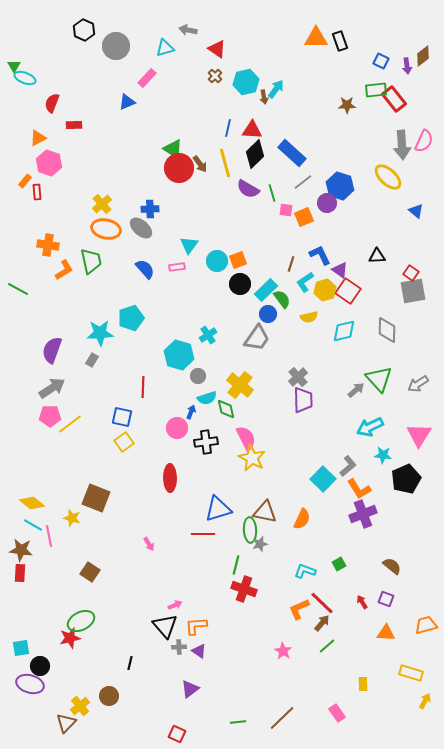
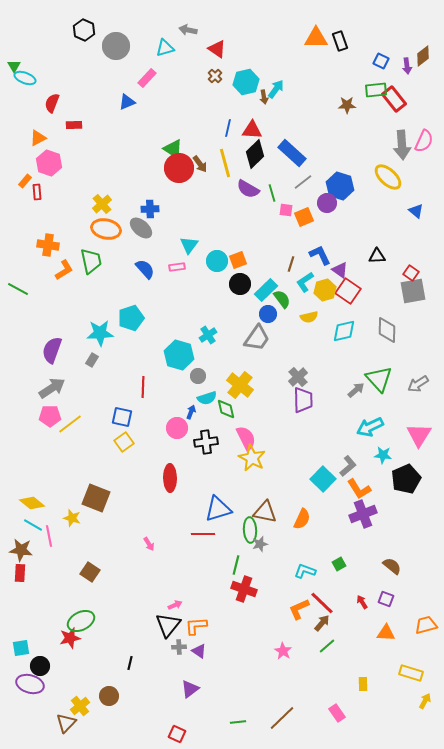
black triangle at (165, 626): moved 3 px right, 1 px up; rotated 20 degrees clockwise
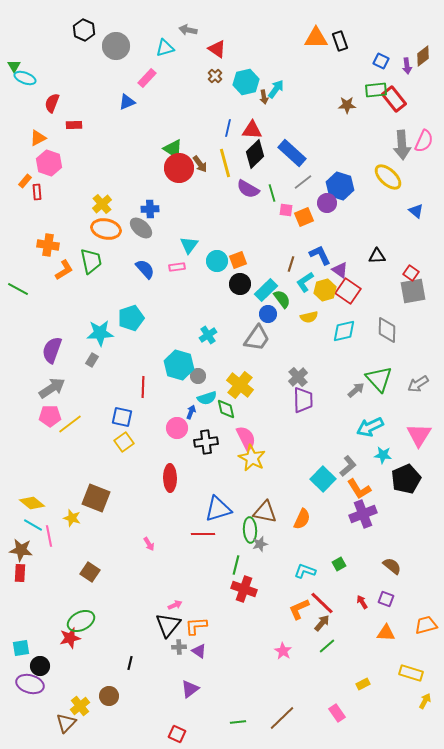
cyan hexagon at (179, 355): moved 10 px down
yellow rectangle at (363, 684): rotated 64 degrees clockwise
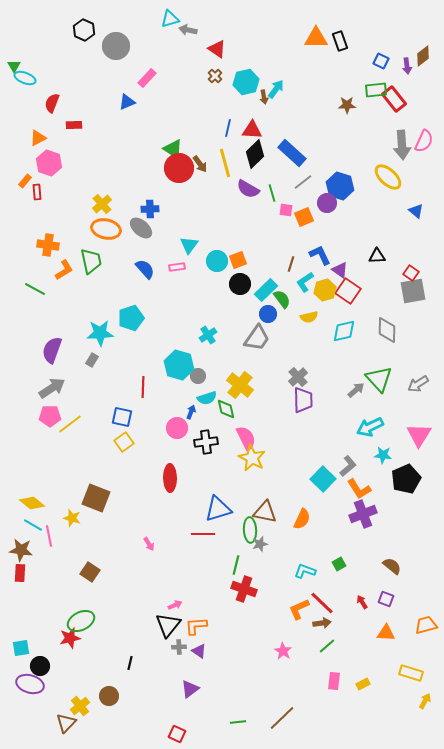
cyan triangle at (165, 48): moved 5 px right, 29 px up
green line at (18, 289): moved 17 px right
brown arrow at (322, 623): rotated 42 degrees clockwise
pink rectangle at (337, 713): moved 3 px left, 32 px up; rotated 42 degrees clockwise
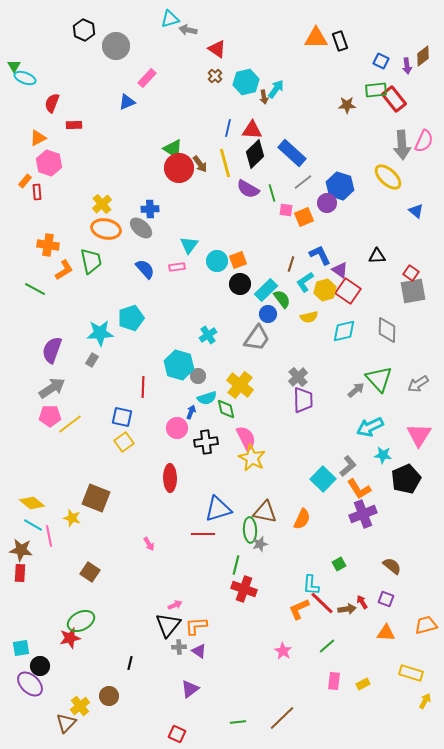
cyan L-shape at (305, 571): moved 6 px right, 14 px down; rotated 105 degrees counterclockwise
brown arrow at (322, 623): moved 25 px right, 14 px up
purple ellipse at (30, 684): rotated 28 degrees clockwise
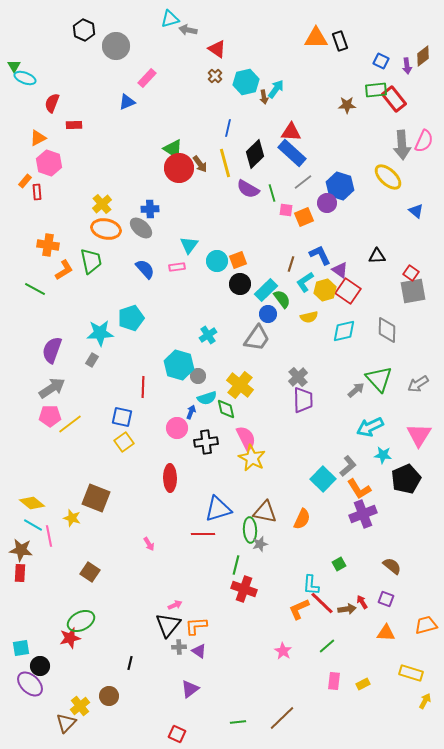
red triangle at (252, 130): moved 39 px right, 2 px down
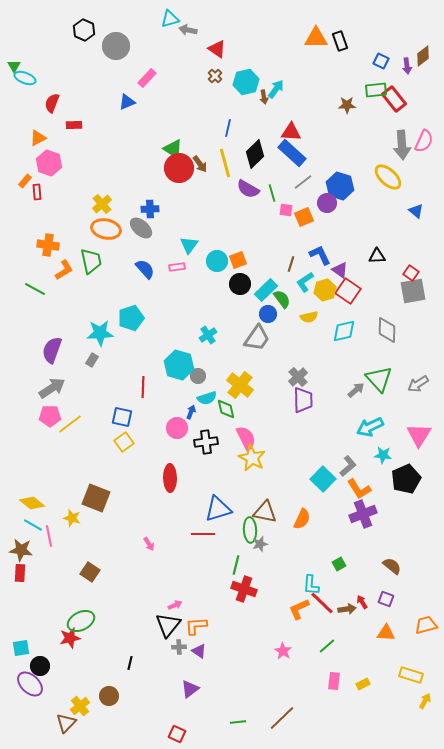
yellow rectangle at (411, 673): moved 2 px down
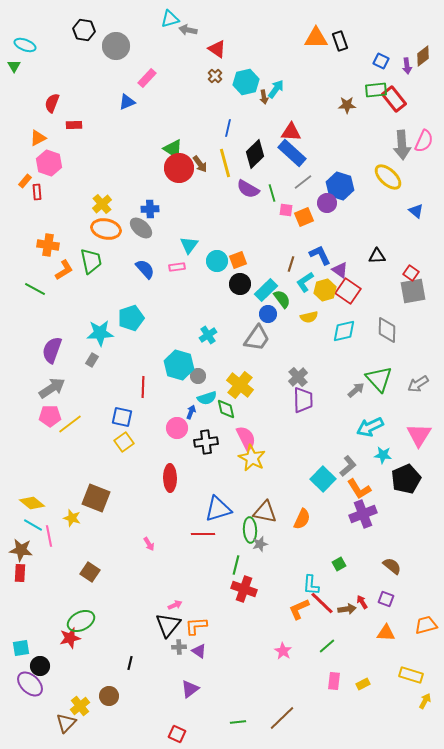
black hexagon at (84, 30): rotated 15 degrees counterclockwise
cyan ellipse at (25, 78): moved 33 px up
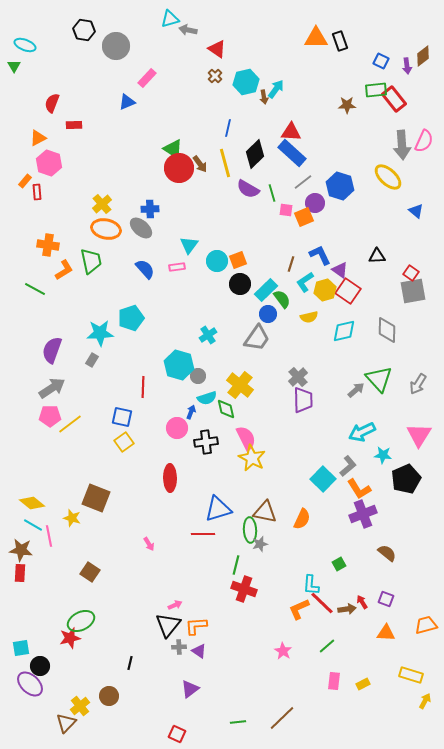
purple circle at (327, 203): moved 12 px left
gray arrow at (418, 384): rotated 25 degrees counterclockwise
cyan arrow at (370, 427): moved 8 px left, 5 px down
brown semicircle at (392, 566): moved 5 px left, 13 px up
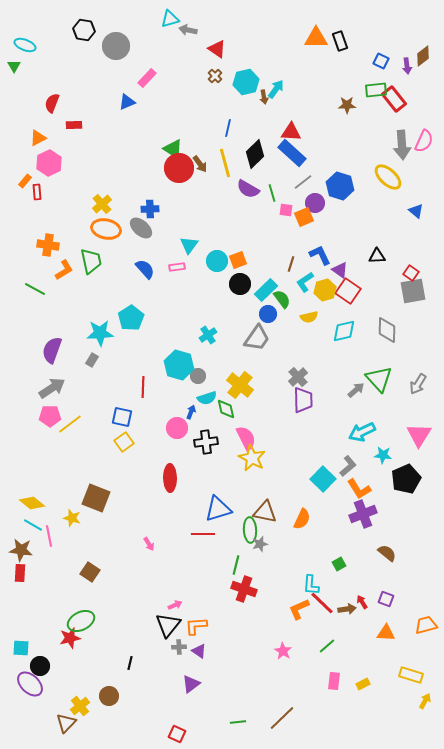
pink hexagon at (49, 163): rotated 15 degrees clockwise
cyan pentagon at (131, 318): rotated 15 degrees counterclockwise
cyan square at (21, 648): rotated 12 degrees clockwise
purple triangle at (190, 689): moved 1 px right, 5 px up
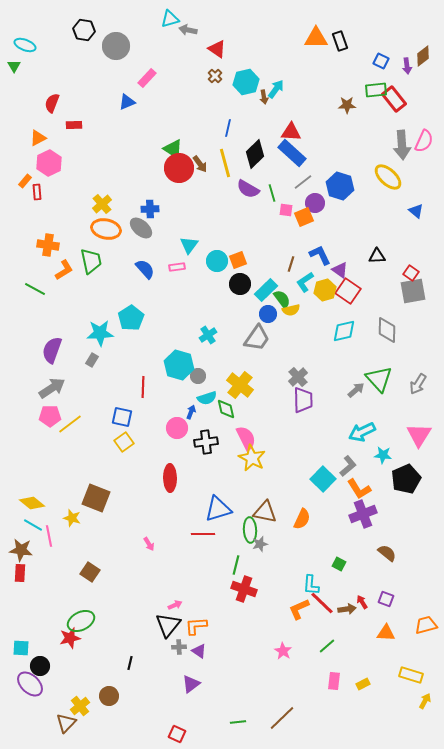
yellow semicircle at (309, 317): moved 18 px left, 7 px up
green square at (339, 564): rotated 32 degrees counterclockwise
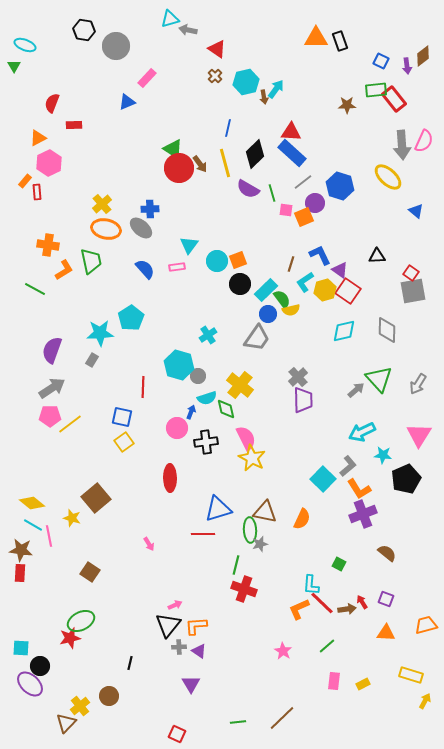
brown square at (96, 498): rotated 28 degrees clockwise
purple triangle at (191, 684): rotated 24 degrees counterclockwise
